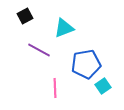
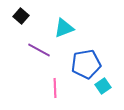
black square: moved 4 px left; rotated 21 degrees counterclockwise
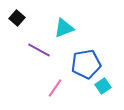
black square: moved 4 px left, 2 px down
pink line: rotated 36 degrees clockwise
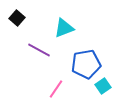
pink line: moved 1 px right, 1 px down
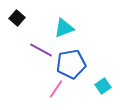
purple line: moved 2 px right
blue pentagon: moved 15 px left
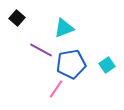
cyan square: moved 4 px right, 21 px up
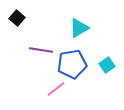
cyan triangle: moved 15 px right; rotated 10 degrees counterclockwise
purple line: rotated 20 degrees counterclockwise
blue pentagon: moved 1 px right
pink line: rotated 18 degrees clockwise
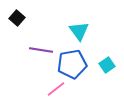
cyan triangle: moved 3 px down; rotated 35 degrees counterclockwise
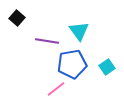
purple line: moved 6 px right, 9 px up
cyan square: moved 2 px down
